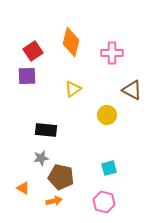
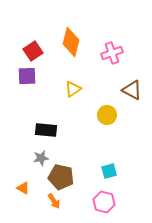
pink cross: rotated 20 degrees counterclockwise
cyan square: moved 3 px down
orange arrow: rotated 70 degrees clockwise
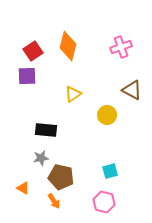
orange diamond: moved 3 px left, 4 px down
pink cross: moved 9 px right, 6 px up
yellow triangle: moved 5 px down
cyan square: moved 1 px right
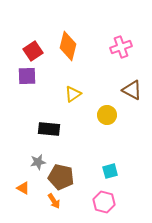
black rectangle: moved 3 px right, 1 px up
gray star: moved 3 px left, 4 px down
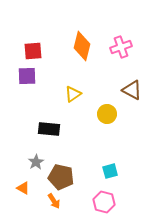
orange diamond: moved 14 px right
red square: rotated 30 degrees clockwise
yellow circle: moved 1 px up
gray star: moved 2 px left; rotated 21 degrees counterclockwise
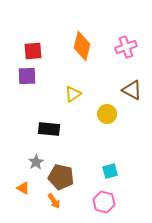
pink cross: moved 5 px right
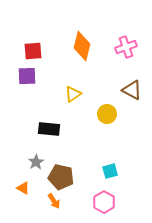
pink hexagon: rotated 15 degrees clockwise
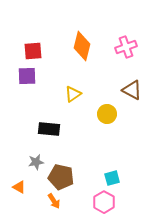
gray star: rotated 21 degrees clockwise
cyan square: moved 2 px right, 7 px down
orange triangle: moved 4 px left, 1 px up
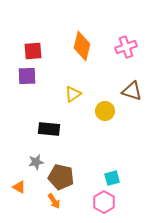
brown triangle: moved 1 px down; rotated 10 degrees counterclockwise
yellow circle: moved 2 px left, 3 px up
